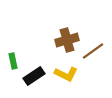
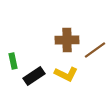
brown cross: rotated 15 degrees clockwise
brown line: moved 2 px right, 1 px up
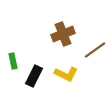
brown cross: moved 4 px left, 6 px up; rotated 20 degrees counterclockwise
black rectangle: rotated 30 degrees counterclockwise
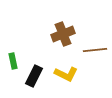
brown line: rotated 30 degrees clockwise
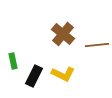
brown cross: rotated 30 degrees counterclockwise
brown line: moved 2 px right, 5 px up
yellow L-shape: moved 3 px left
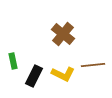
brown line: moved 4 px left, 20 px down
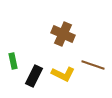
brown cross: rotated 15 degrees counterclockwise
brown line: rotated 25 degrees clockwise
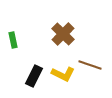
brown cross: rotated 20 degrees clockwise
green rectangle: moved 21 px up
brown line: moved 3 px left
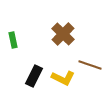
yellow L-shape: moved 4 px down
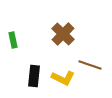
black rectangle: rotated 20 degrees counterclockwise
